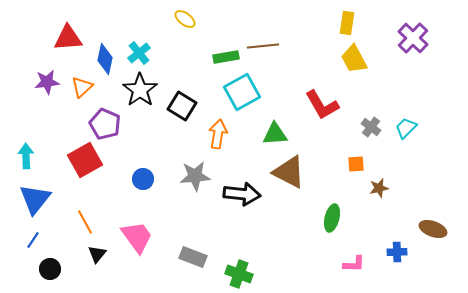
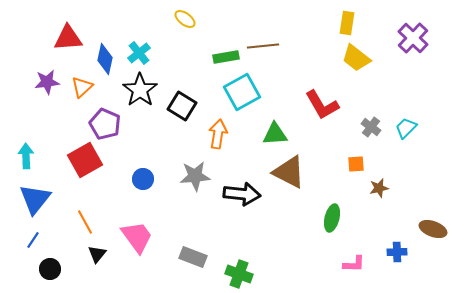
yellow trapezoid: moved 2 px right, 1 px up; rotated 24 degrees counterclockwise
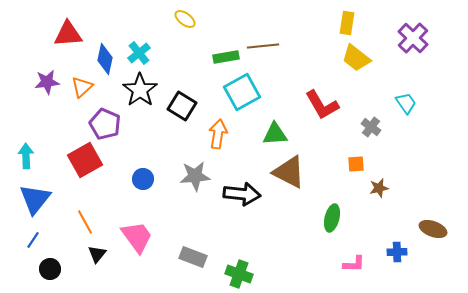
red triangle: moved 4 px up
cyan trapezoid: moved 25 px up; rotated 100 degrees clockwise
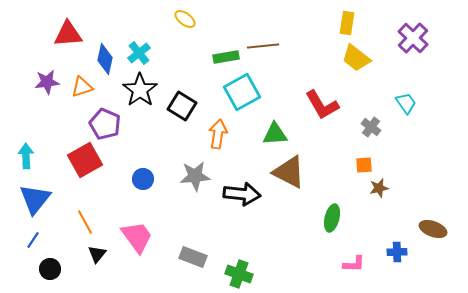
orange triangle: rotated 25 degrees clockwise
orange square: moved 8 px right, 1 px down
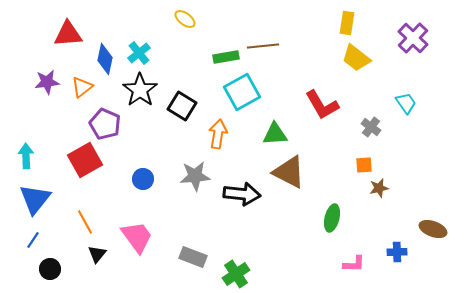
orange triangle: rotated 20 degrees counterclockwise
green cross: moved 3 px left; rotated 36 degrees clockwise
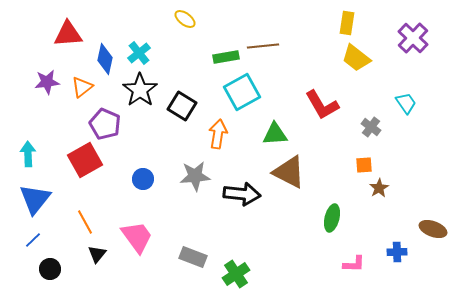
cyan arrow: moved 2 px right, 2 px up
brown star: rotated 18 degrees counterclockwise
blue line: rotated 12 degrees clockwise
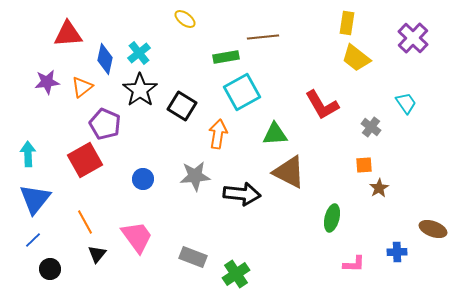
brown line: moved 9 px up
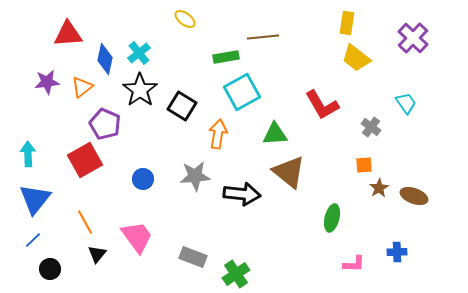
brown triangle: rotated 12 degrees clockwise
brown ellipse: moved 19 px left, 33 px up
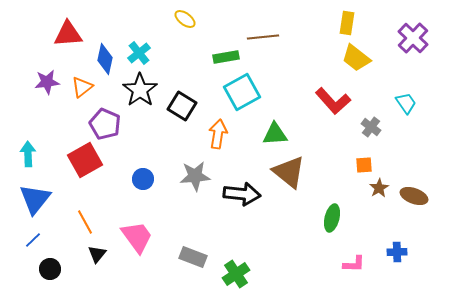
red L-shape: moved 11 px right, 4 px up; rotated 12 degrees counterclockwise
